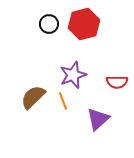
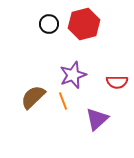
purple triangle: moved 1 px left
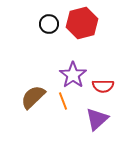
red hexagon: moved 2 px left, 1 px up
purple star: rotated 16 degrees counterclockwise
red semicircle: moved 14 px left, 4 px down
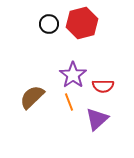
brown semicircle: moved 1 px left
orange line: moved 6 px right, 1 px down
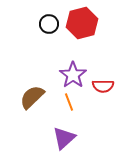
purple triangle: moved 33 px left, 19 px down
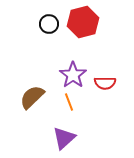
red hexagon: moved 1 px right, 1 px up
red semicircle: moved 2 px right, 3 px up
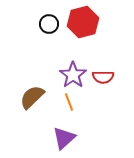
red semicircle: moved 2 px left, 6 px up
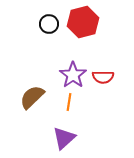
orange line: rotated 30 degrees clockwise
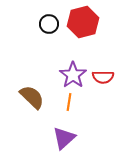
brown semicircle: rotated 88 degrees clockwise
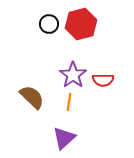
red hexagon: moved 2 px left, 2 px down
red semicircle: moved 3 px down
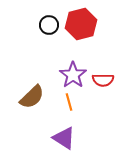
black circle: moved 1 px down
brown semicircle: rotated 92 degrees clockwise
orange line: rotated 24 degrees counterclockwise
purple triangle: rotated 45 degrees counterclockwise
